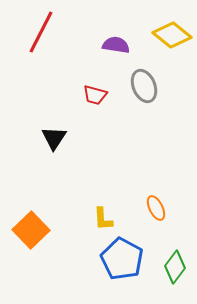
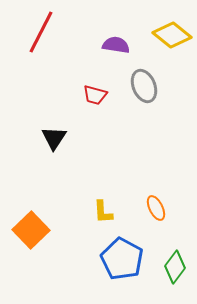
yellow L-shape: moved 7 px up
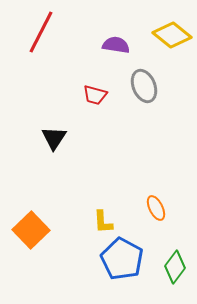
yellow L-shape: moved 10 px down
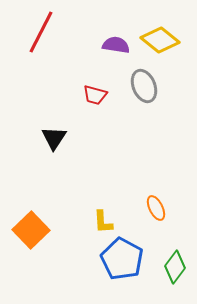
yellow diamond: moved 12 px left, 5 px down
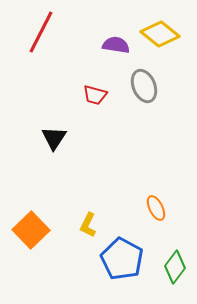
yellow diamond: moved 6 px up
yellow L-shape: moved 15 px left, 3 px down; rotated 30 degrees clockwise
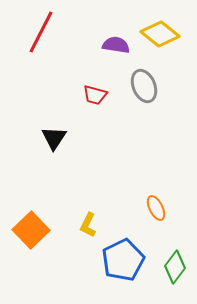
blue pentagon: moved 1 px right, 1 px down; rotated 18 degrees clockwise
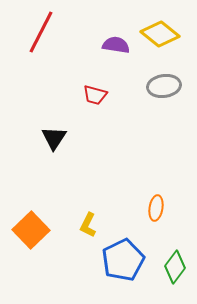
gray ellipse: moved 20 px right; rotated 76 degrees counterclockwise
orange ellipse: rotated 35 degrees clockwise
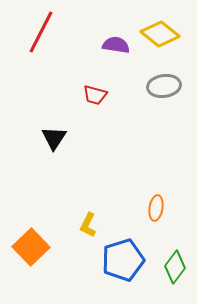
orange square: moved 17 px down
blue pentagon: rotated 9 degrees clockwise
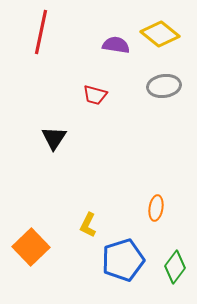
red line: rotated 15 degrees counterclockwise
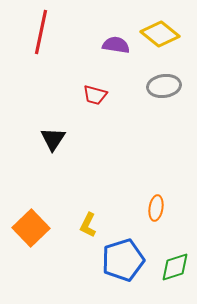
black triangle: moved 1 px left, 1 px down
orange square: moved 19 px up
green diamond: rotated 36 degrees clockwise
